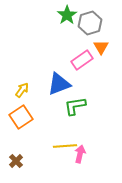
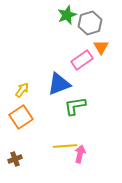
green star: rotated 12 degrees clockwise
brown cross: moved 1 px left, 2 px up; rotated 24 degrees clockwise
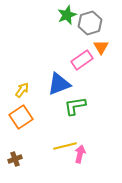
yellow line: rotated 10 degrees counterclockwise
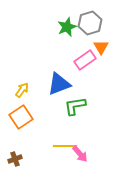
green star: moved 12 px down
pink rectangle: moved 3 px right
yellow line: rotated 15 degrees clockwise
pink arrow: rotated 126 degrees clockwise
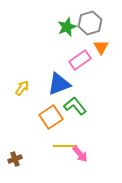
pink rectangle: moved 5 px left
yellow arrow: moved 2 px up
green L-shape: rotated 60 degrees clockwise
orange square: moved 30 px right
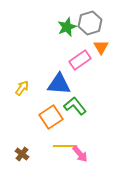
blue triangle: rotated 25 degrees clockwise
brown cross: moved 7 px right, 5 px up; rotated 32 degrees counterclockwise
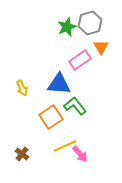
yellow arrow: rotated 119 degrees clockwise
yellow line: rotated 25 degrees counterclockwise
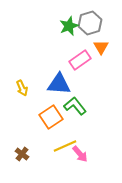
green star: moved 2 px right, 1 px up
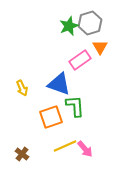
orange triangle: moved 1 px left
blue triangle: rotated 15 degrees clockwise
green L-shape: rotated 35 degrees clockwise
orange square: rotated 15 degrees clockwise
pink arrow: moved 5 px right, 5 px up
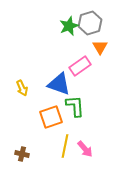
pink rectangle: moved 6 px down
yellow line: rotated 55 degrees counterclockwise
brown cross: rotated 24 degrees counterclockwise
